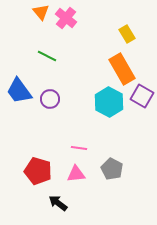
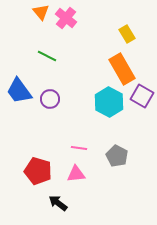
gray pentagon: moved 5 px right, 13 px up
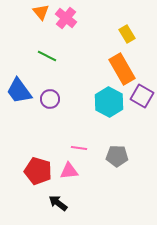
gray pentagon: rotated 25 degrees counterclockwise
pink triangle: moved 7 px left, 3 px up
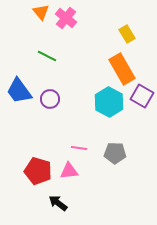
gray pentagon: moved 2 px left, 3 px up
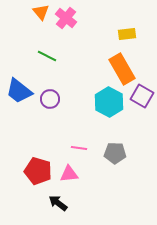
yellow rectangle: rotated 66 degrees counterclockwise
blue trapezoid: rotated 16 degrees counterclockwise
pink triangle: moved 3 px down
